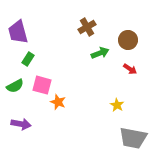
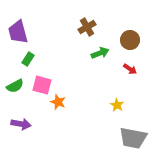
brown circle: moved 2 px right
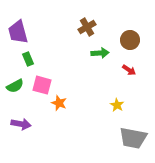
green arrow: rotated 18 degrees clockwise
green rectangle: rotated 56 degrees counterclockwise
red arrow: moved 1 px left, 1 px down
orange star: moved 1 px right, 1 px down
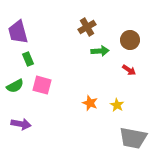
green arrow: moved 2 px up
orange star: moved 31 px right
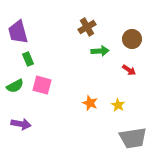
brown circle: moved 2 px right, 1 px up
yellow star: moved 1 px right
gray trapezoid: rotated 20 degrees counterclockwise
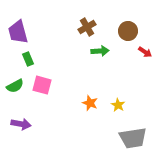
brown circle: moved 4 px left, 8 px up
red arrow: moved 16 px right, 18 px up
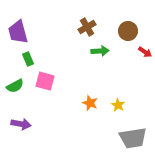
pink square: moved 3 px right, 4 px up
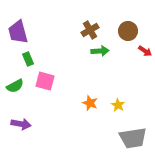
brown cross: moved 3 px right, 3 px down
red arrow: moved 1 px up
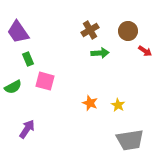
purple trapezoid: rotated 20 degrees counterclockwise
green arrow: moved 2 px down
green semicircle: moved 2 px left, 1 px down
purple arrow: moved 6 px right, 5 px down; rotated 66 degrees counterclockwise
gray trapezoid: moved 3 px left, 2 px down
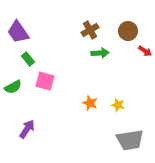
green rectangle: rotated 16 degrees counterclockwise
yellow star: rotated 16 degrees counterclockwise
